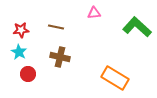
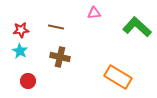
cyan star: moved 1 px right, 1 px up
red circle: moved 7 px down
orange rectangle: moved 3 px right, 1 px up
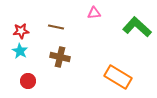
red star: moved 1 px down
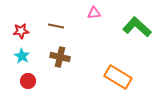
brown line: moved 1 px up
cyan star: moved 2 px right, 5 px down
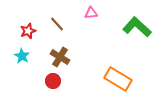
pink triangle: moved 3 px left
brown line: moved 1 px right, 2 px up; rotated 35 degrees clockwise
red star: moved 7 px right; rotated 14 degrees counterclockwise
brown cross: rotated 18 degrees clockwise
orange rectangle: moved 2 px down
red circle: moved 25 px right
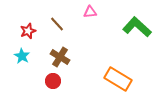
pink triangle: moved 1 px left, 1 px up
